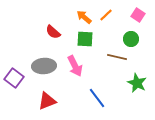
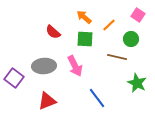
orange line: moved 3 px right, 10 px down
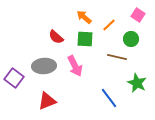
red semicircle: moved 3 px right, 5 px down
blue line: moved 12 px right
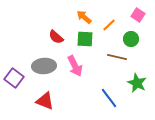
red triangle: moved 2 px left; rotated 42 degrees clockwise
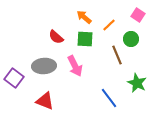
brown line: moved 2 px up; rotated 54 degrees clockwise
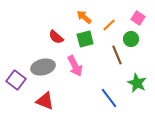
pink square: moved 3 px down
green square: rotated 18 degrees counterclockwise
gray ellipse: moved 1 px left, 1 px down; rotated 10 degrees counterclockwise
purple square: moved 2 px right, 2 px down
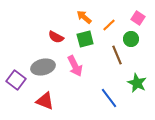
red semicircle: rotated 14 degrees counterclockwise
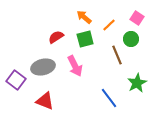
pink square: moved 1 px left
red semicircle: rotated 119 degrees clockwise
green star: rotated 18 degrees clockwise
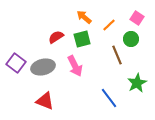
green square: moved 3 px left
purple square: moved 17 px up
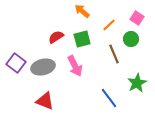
orange arrow: moved 2 px left, 6 px up
brown line: moved 3 px left, 1 px up
